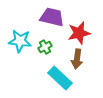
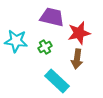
cyan star: moved 4 px left
cyan rectangle: moved 3 px left, 3 px down
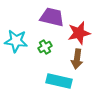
cyan rectangle: moved 2 px right; rotated 30 degrees counterclockwise
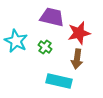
cyan star: rotated 20 degrees clockwise
green cross: rotated 24 degrees counterclockwise
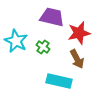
green cross: moved 2 px left
brown arrow: rotated 36 degrees counterclockwise
